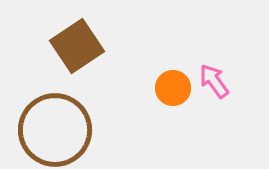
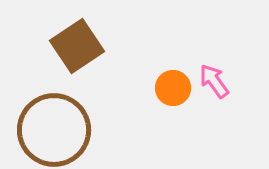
brown circle: moved 1 px left
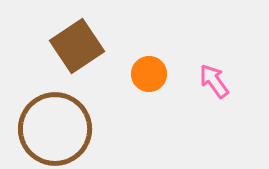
orange circle: moved 24 px left, 14 px up
brown circle: moved 1 px right, 1 px up
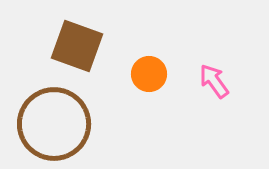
brown square: rotated 36 degrees counterclockwise
brown circle: moved 1 px left, 5 px up
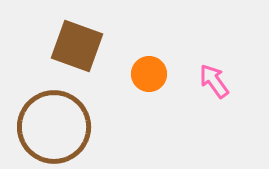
brown circle: moved 3 px down
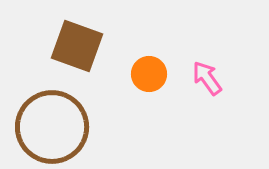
pink arrow: moved 7 px left, 3 px up
brown circle: moved 2 px left
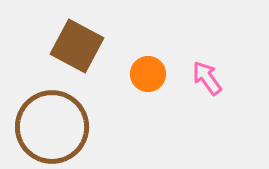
brown square: rotated 8 degrees clockwise
orange circle: moved 1 px left
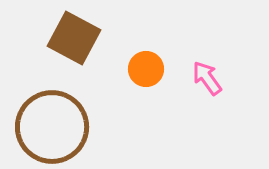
brown square: moved 3 px left, 8 px up
orange circle: moved 2 px left, 5 px up
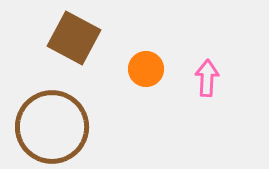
pink arrow: rotated 39 degrees clockwise
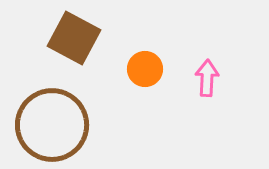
orange circle: moved 1 px left
brown circle: moved 2 px up
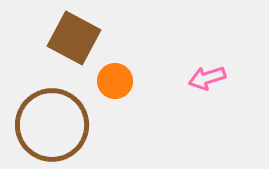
orange circle: moved 30 px left, 12 px down
pink arrow: rotated 111 degrees counterclockwise
